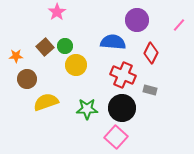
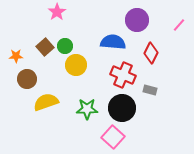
pink square: moved 3 px left
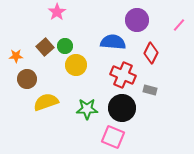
pink square: rotated 20 degrees counterclockwise
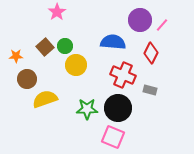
purple circle: moved 3 px right
pink line: moved 17 px left
yellow semicircle: moved 1 px left, 3 px up
black circle: moved 4 px left
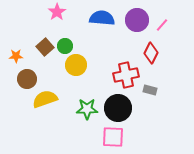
purple circle: moved 3 px left
blue semicircle: moved 11 px left, 24 px up
red cross: moved 3 px right; rotated 35 degrees counterclockwise
pink square: rotated 20 degrees counterclockwise
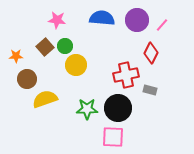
pink star: moved 8 px down; rotated 30 degrees counterclockwise
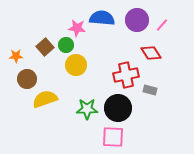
pink star: moved 20 px right, 8 px down
green circle: moved 1 px right, 1 px up
red diamond: rotated 60 degrees counterclockwise
